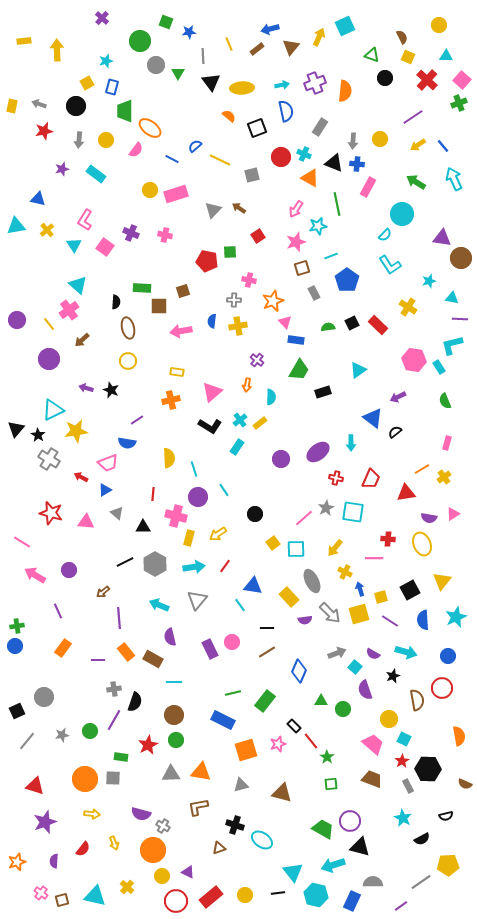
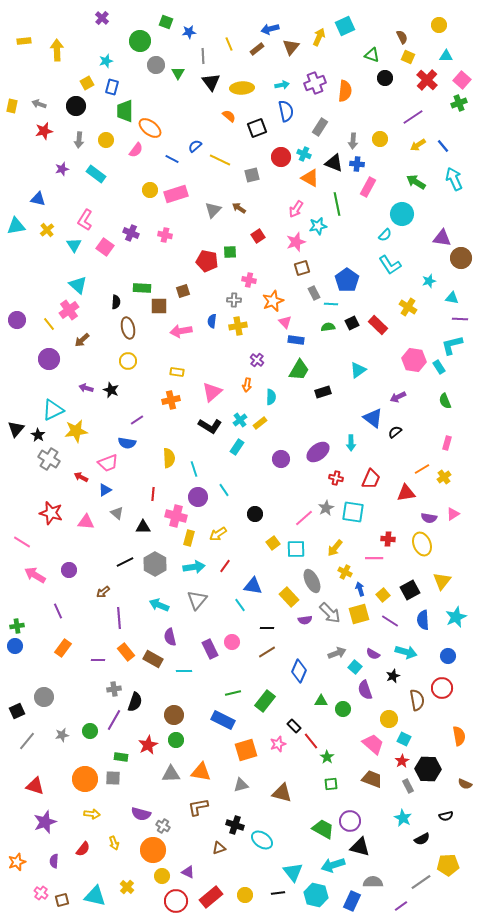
cyan line at (331, 256): moved 48 px down; rotated 24 degrees clockwise
yellow square at (381, 597): moved 2 px right, 2 px up; rotated 24 degrees counterclockwise
cyan line at (174, 682): moved 10 px right, 11 px up
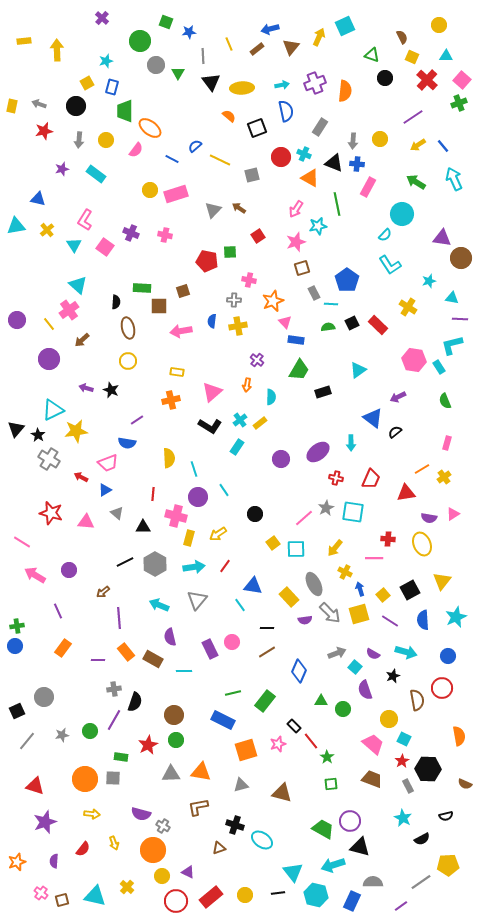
yellow square at (408, 57): moved 4 px right
gray ellipse at (312, 581): moved 2 px right, 3 px down
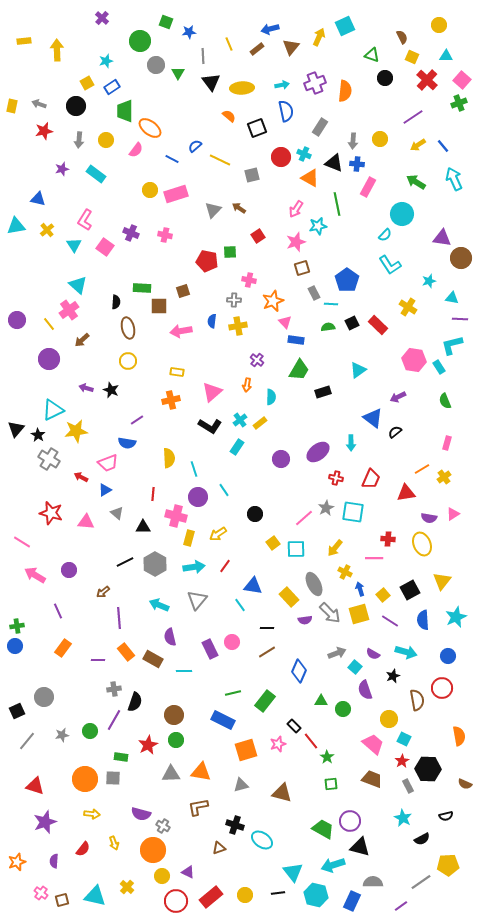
blue rectangle at (112, 87): rotated 42 degrees clockwise
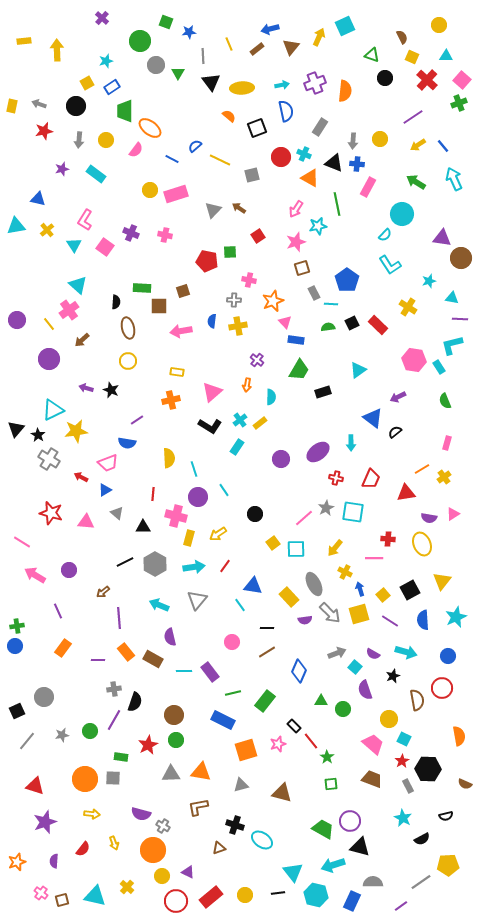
purple rectangle at (210, 649): moved 23 px down; rotated 12 degrees counterclockwise
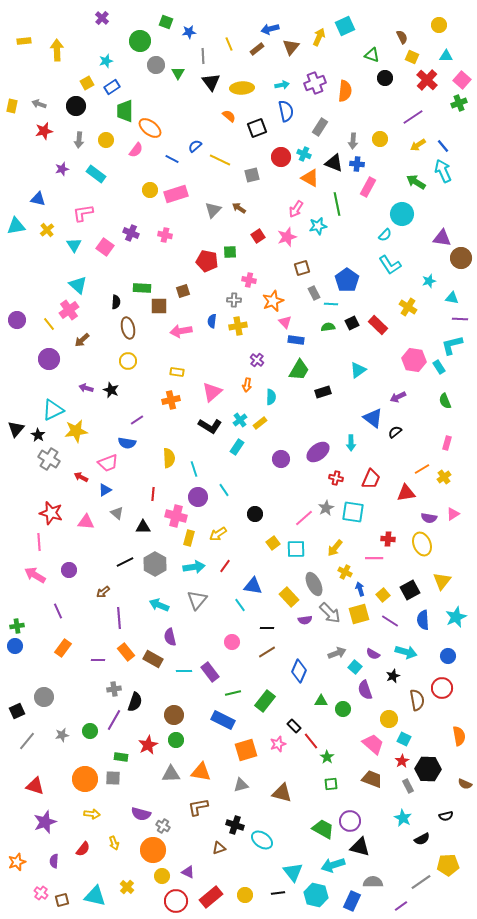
cyan arrow at (454, 179): moved 11 px left, 8 px up
pink L-shape at (85, 220): moved 2 px left, 7 px up; rotated 50 degrees clockwise
pink star at (296, 242): moved 9 px left, 5 px up
pink line at (22, 542): moved 17 px right; rotated 54 degrees clockwise
